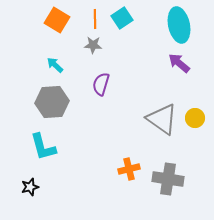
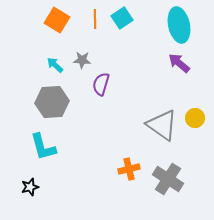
gray star: moved 11 px left, 15 px down
gray triangle: moved 6 px down
gray cross: rotated 24 degrees clockwise
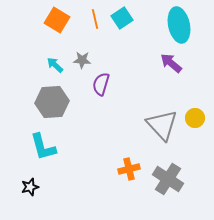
orange line: rotated 12 degrees counterclockwise
purple arrow: moved 8 px left
gray triangle: rotated 12 degrees clockwise
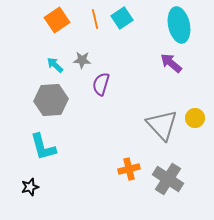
orange square: rotated 25 degrees clockwise
gray hexagon: moved 1 px left, 2 px up
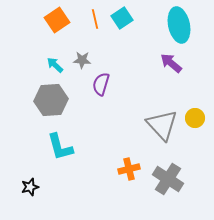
cyan L-shape: moved 17 px right
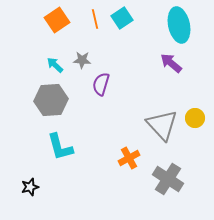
orange cross: moved 11 px up; rotated 15 degrees counterclockwise
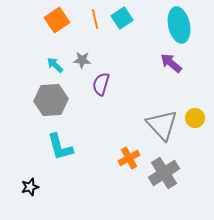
gray cross: moved 4 px left, 6 px up; rotated 24 degrees clockwise
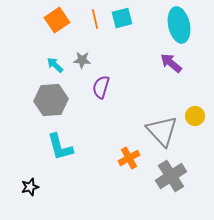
cyan square: rotated 20 degrees clockwise
purple semicircle: moved 3 px down
yellow circle: moved 2 px up
gray triangle: moved 6 px down
gray cross: moved 7 px right, 3 px down
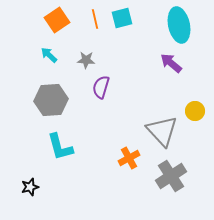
gray star: moved 4 px right
cyan arrow: moved 6 px left, 10 px up
yellow circle: moved 5 px up
